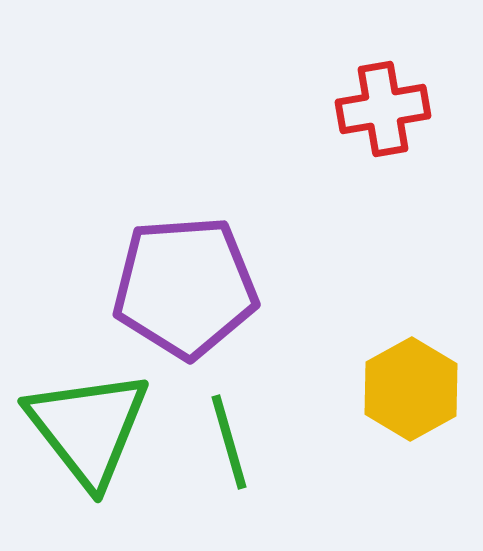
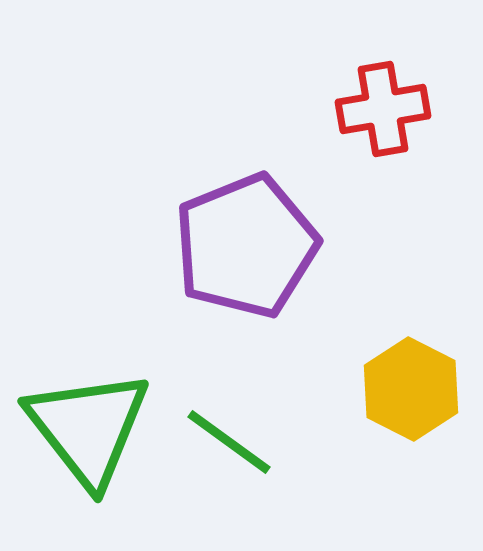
purple pentagon: moved 61 px right, 41 px up; rotated 18 degrees counterclockwise
yellow hexagon: rotated 4 degrees counterclockwise
green line: rotated 38 degrees counterclockwise
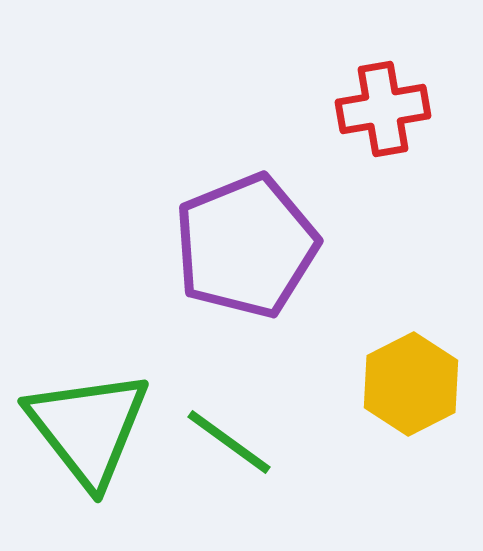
yellow hexagon: moved 5 px up; rotated 6 degrees clockwise
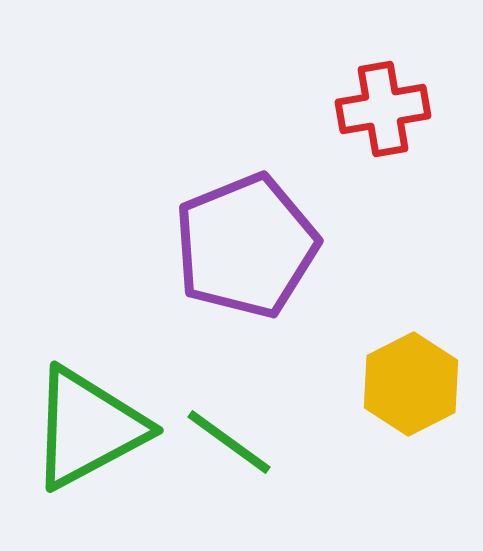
green triangle: rotated 40 degrees clockwise
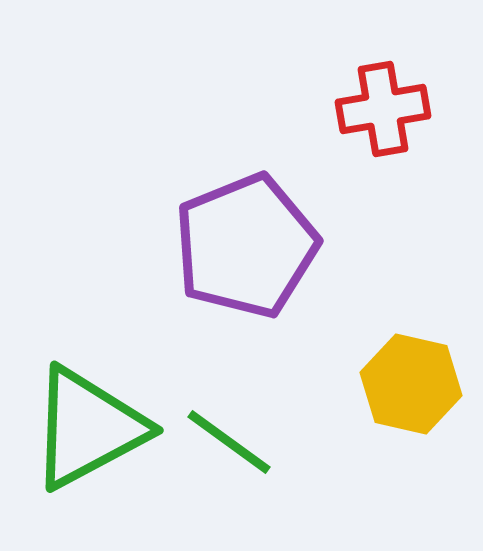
yellow hexagon: rotated 20 degrees counterclockwise
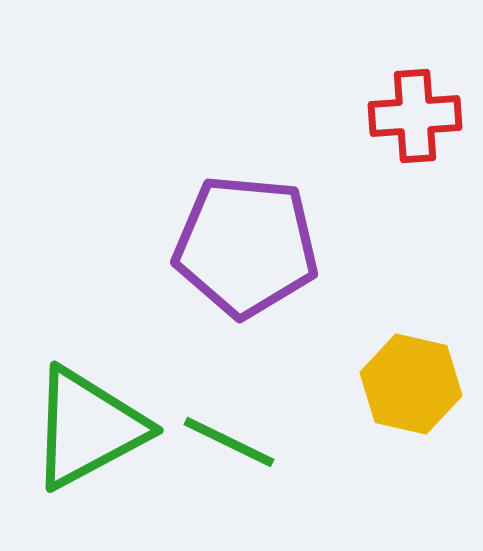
red cross: moved 32 px right, 7 px down; rotated 6 degrees clockwise
purple pentagon: rotated 27 degrees clockwise
green line: rotated 10 degrees counterclockwise
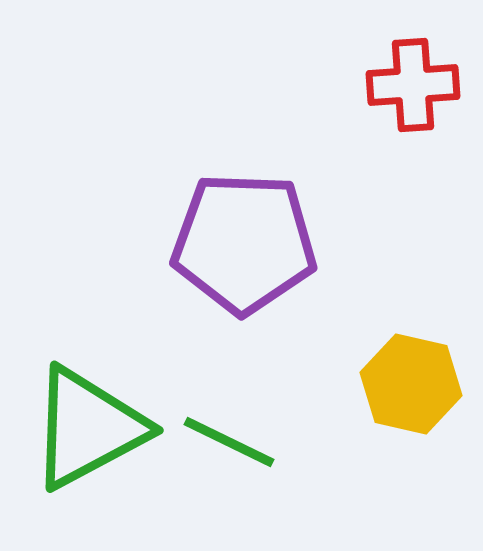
red cross: moved 2 px left, 31 px up
purple pentagon: moved 2 px left, 3 px up; rotated 3 degrees counterclockwise
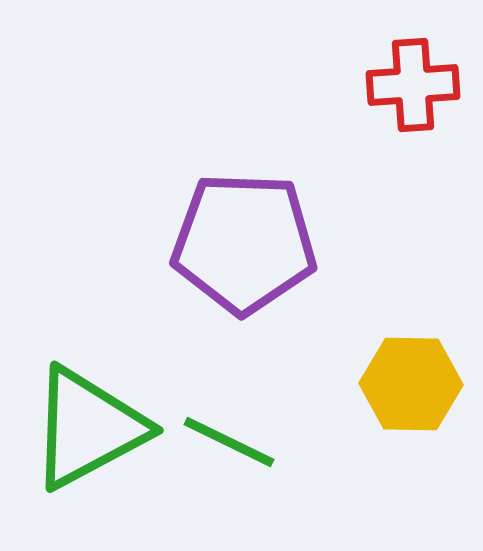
yellow hexagon: rotated 12 degrees counterclockwise
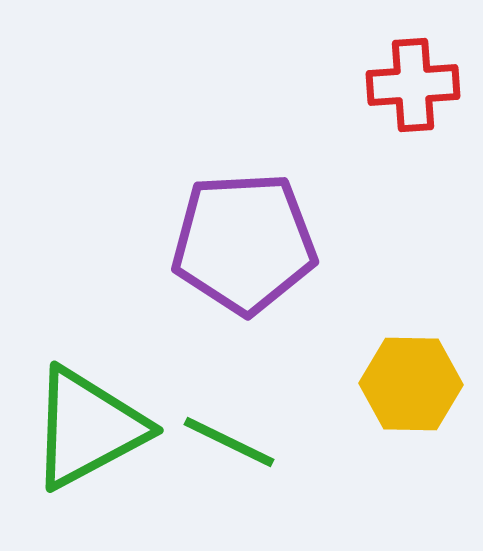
purple pentagon: rotated 5 degrees counterclockwise
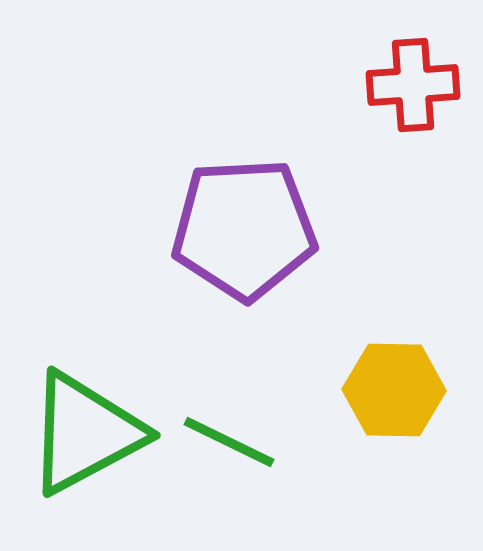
purple pentagon: moved 14 px up
yellow hexagon: moved 17 px left, 6 px down
green triangle: moved 3 px left, 5 px down
